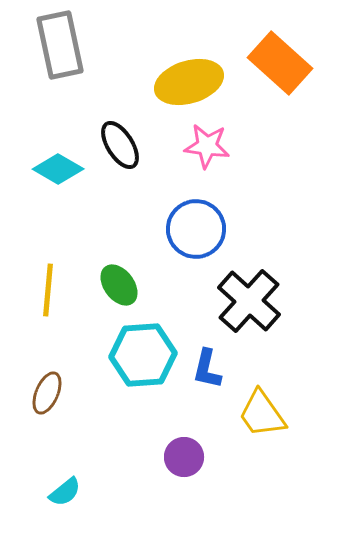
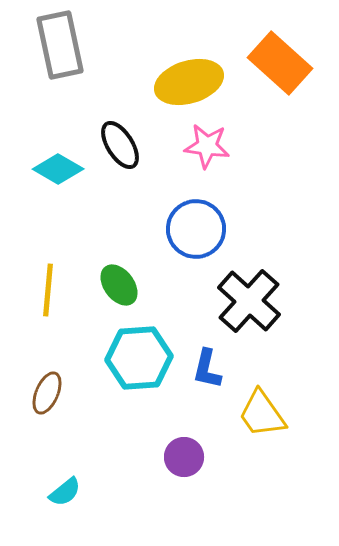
cyan hexagon: moved 4 px left, 3 px down
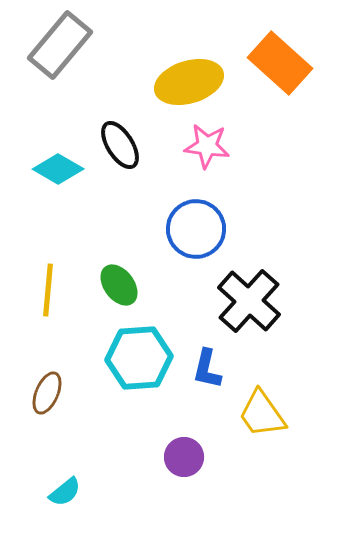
gray rectangle: rotated 52 degrees clockwise
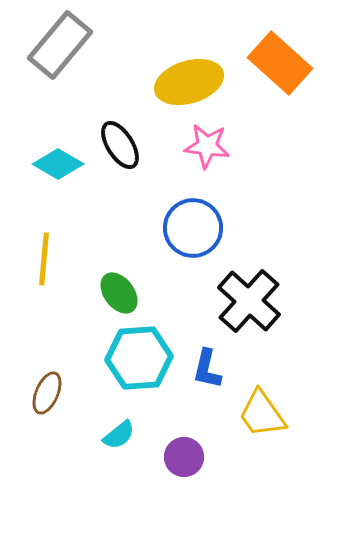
cyan diamond: moved 5 px up
blue circle: moved 3 px left, 1 px up
green ellipse: moved 8 px down
yellow line: moved 4 px left, 31 px up
cyan semicircle: moved 54 px right, 57 px up
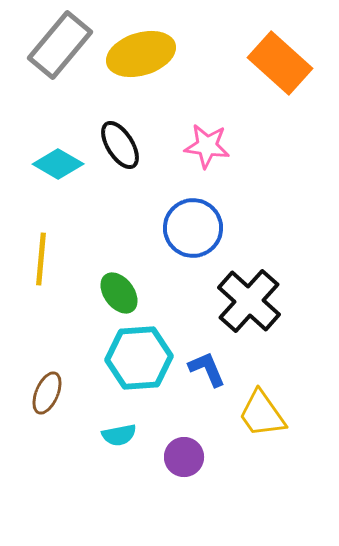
yellow ellipse: moved 48 px left, 28 px up
yellow line: moved 3 px left
blue L-shape: rotated 144 degrees clockwise
cyan semicircle: rotated 28 degrees clockwise
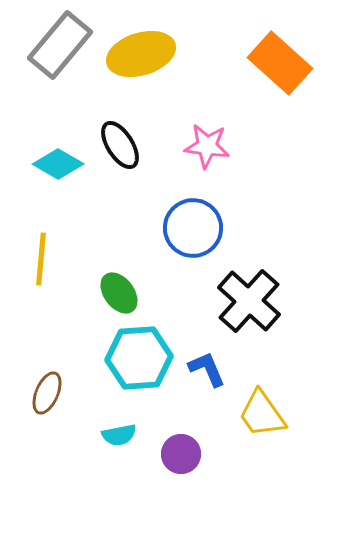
purple circle: moved 3 px left, 3 px up
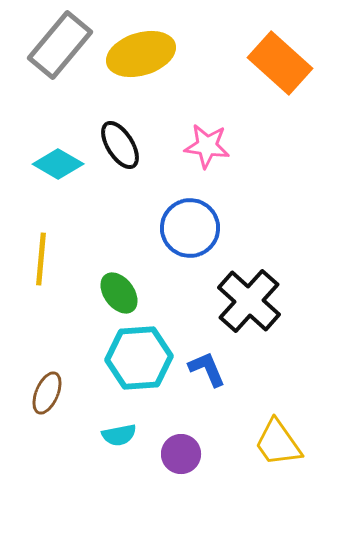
blue circle: moved 3 px left
yellow trapezoid: moved 16 px right, 29 px down
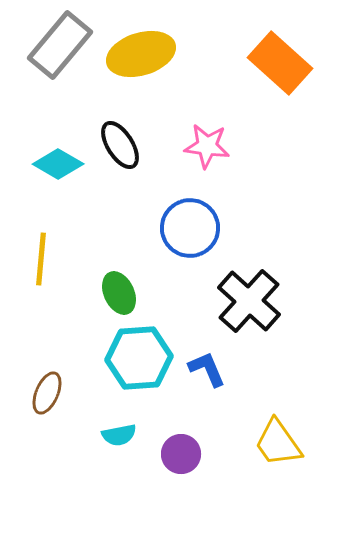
green ellipse: rotated 12 degrees clockwise
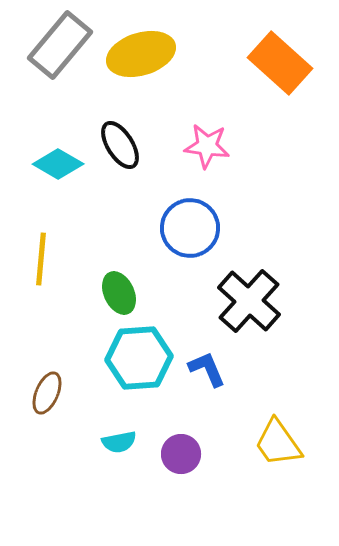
cyan semicircle: moved 7 px down
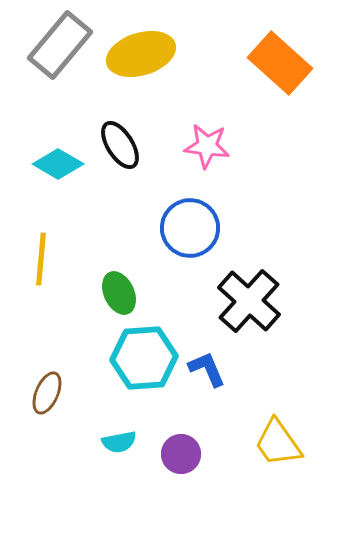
cyan hexagon: moved 5 px right
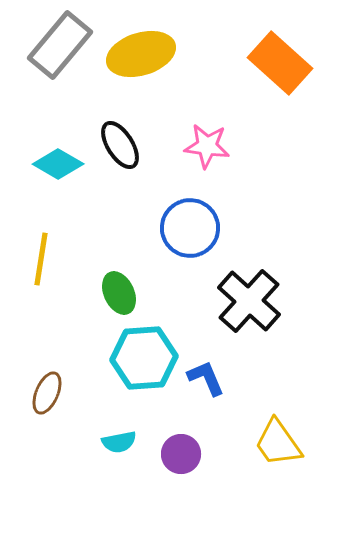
yellow line: rotated 4 degrees clockwise
blue L-shape: moved 1 px left, 9 px down
